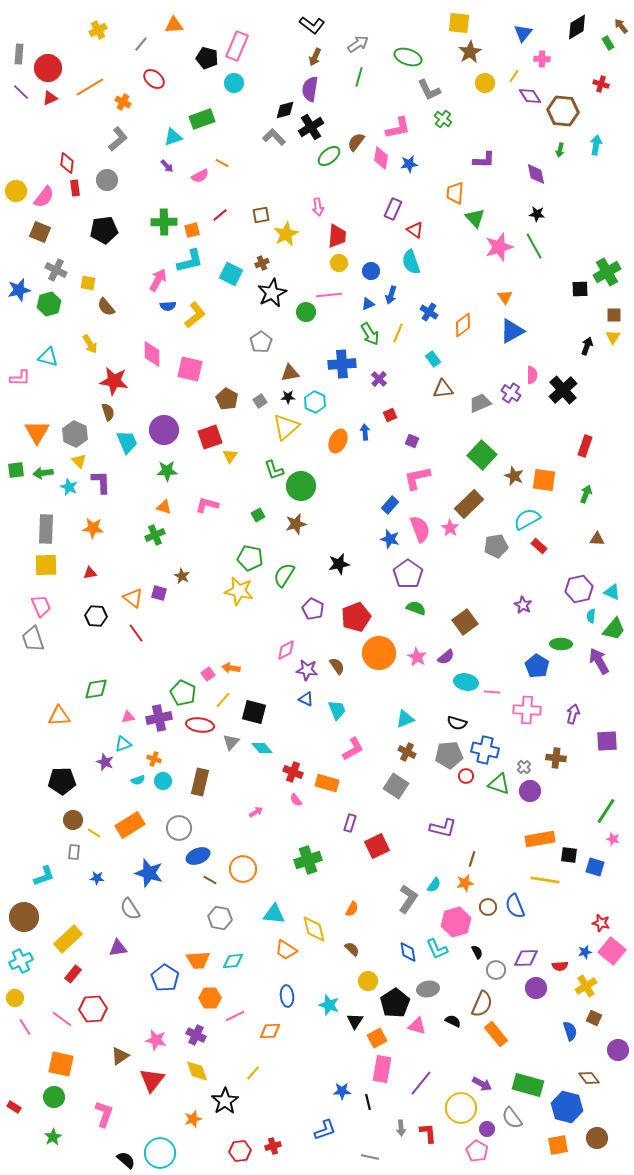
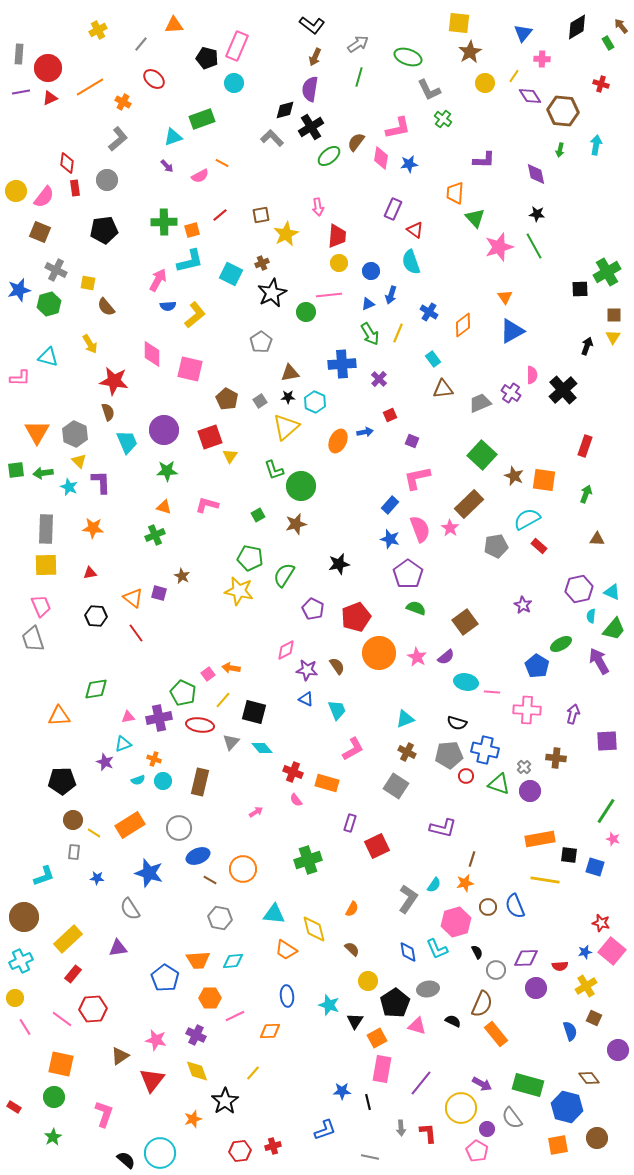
purple line at (21, 92): rotated 54 degrees counterclockwise
gray L-shape at (274, 137): moved 2 px left, 1 px down
blue arrow at (365, 432): rotated 84 degrees clockwise
green ellipse at (561, 644): rotated 30 degrees counterclockwise
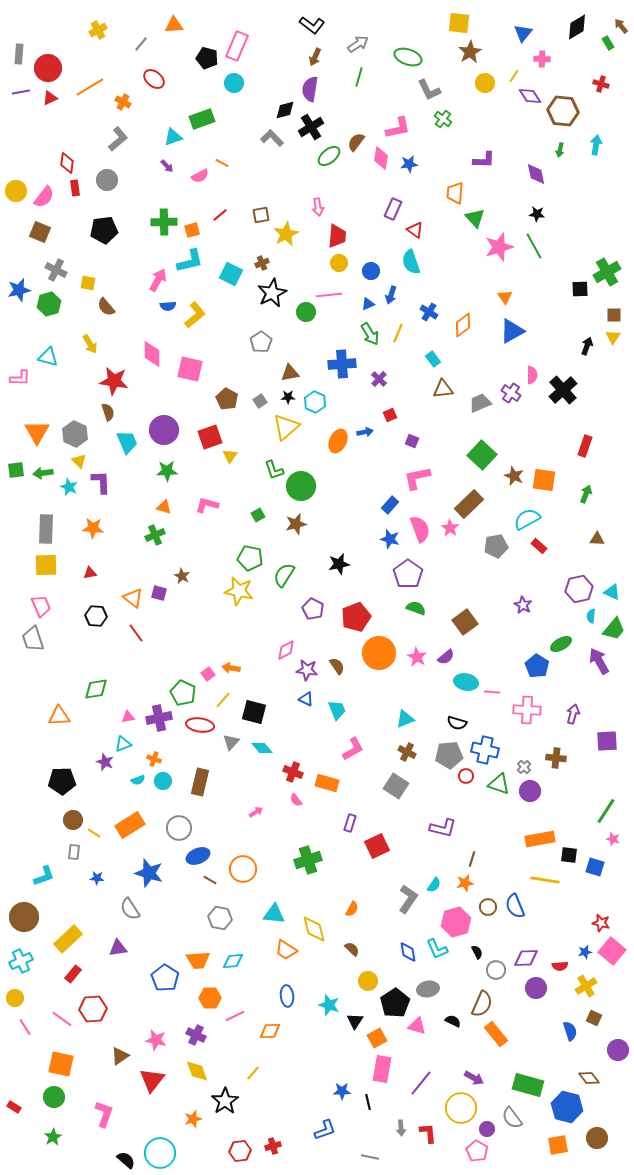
purple arrow at (482, 1084): moved 8 px left, 6 px up
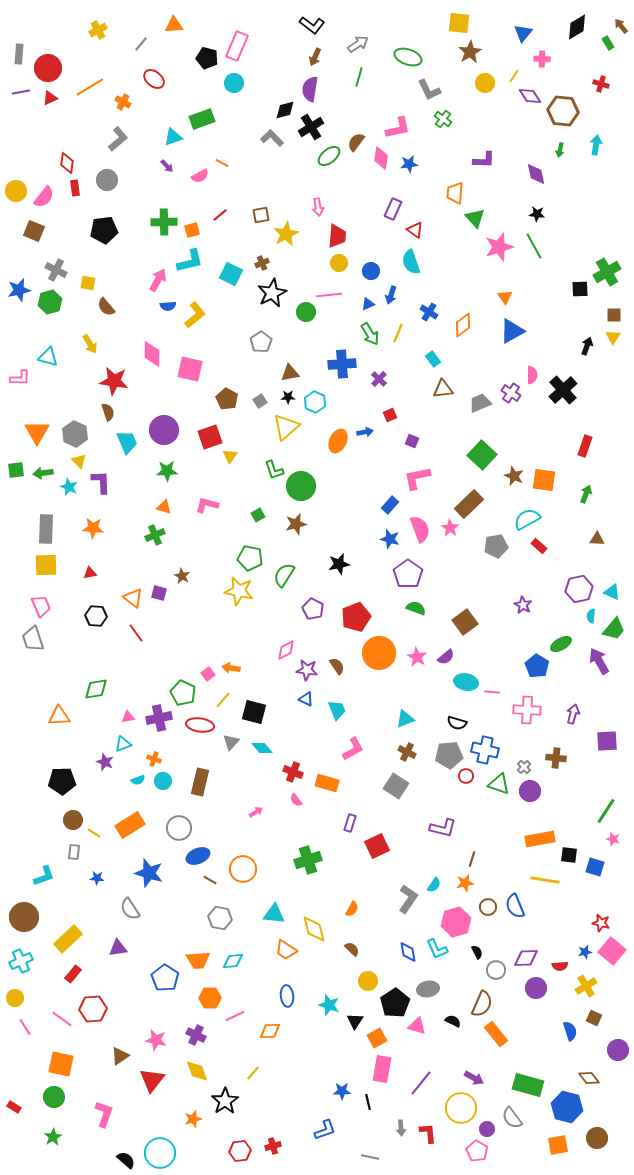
brown square at (40, 232): moved 6 px left, 1 px up
green hexagon at (49, 304): moved 1 px right, 2 px up
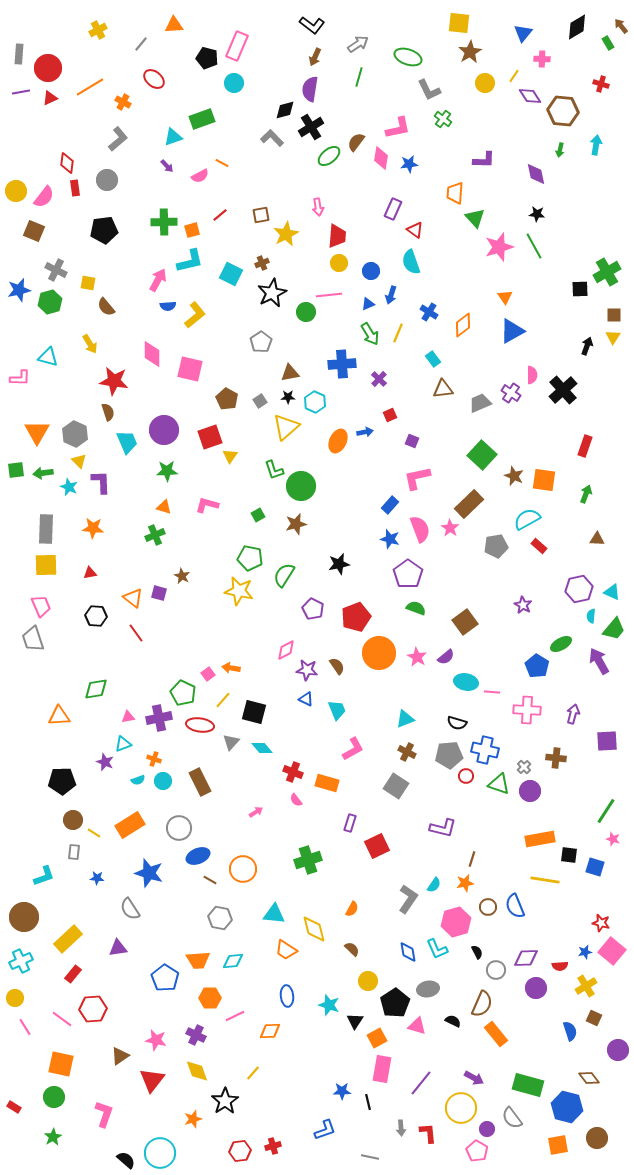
brown rectangle at (200, 782): rotated 40 degrees counterclockwise
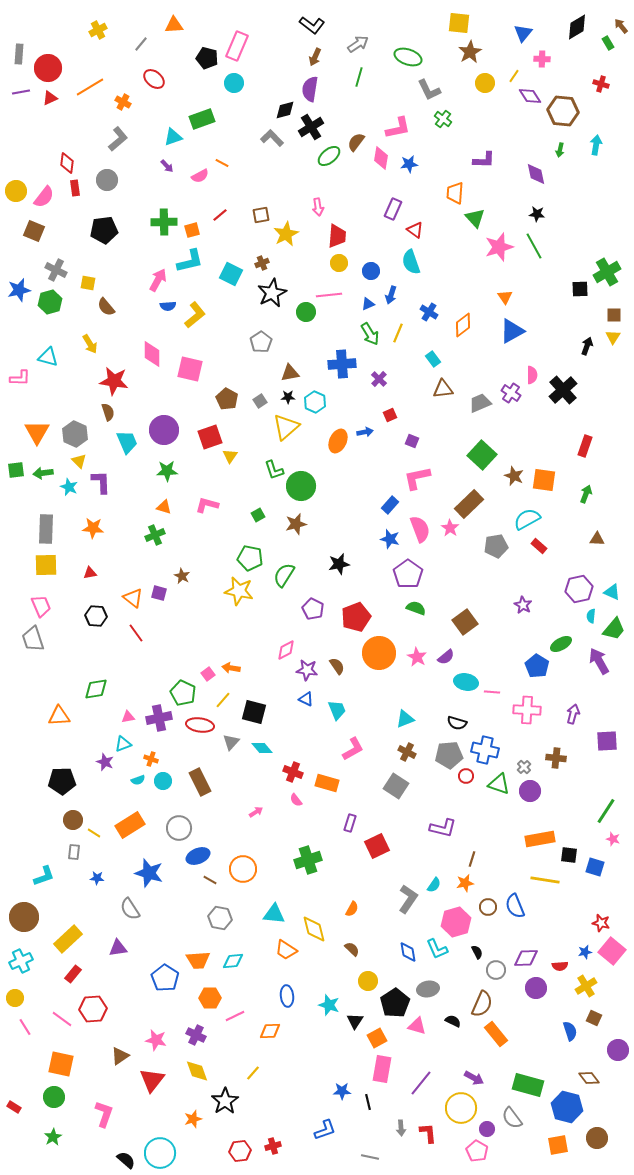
orange cross at (154, 759): moved 3 px left
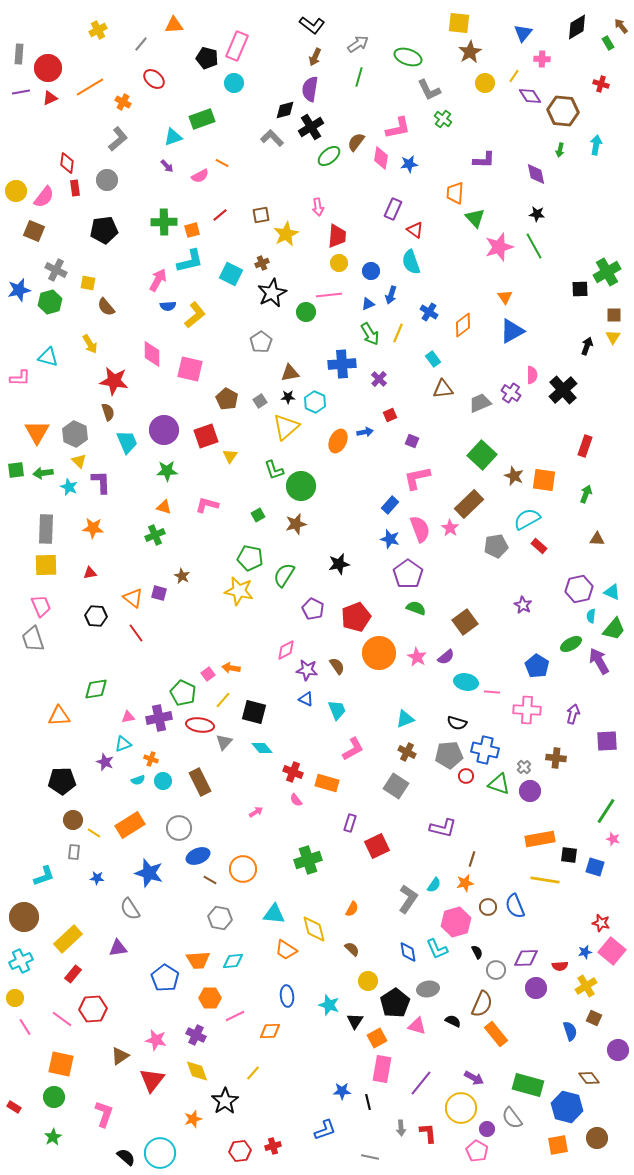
red square at (210, 437): moved 4 px left, 1 px up
green ellipse at (561, 644): moved 10 px right
gray triangle at (231, 742): moved 7 px left
black semicircle at (126, 1160): moved 3 px up
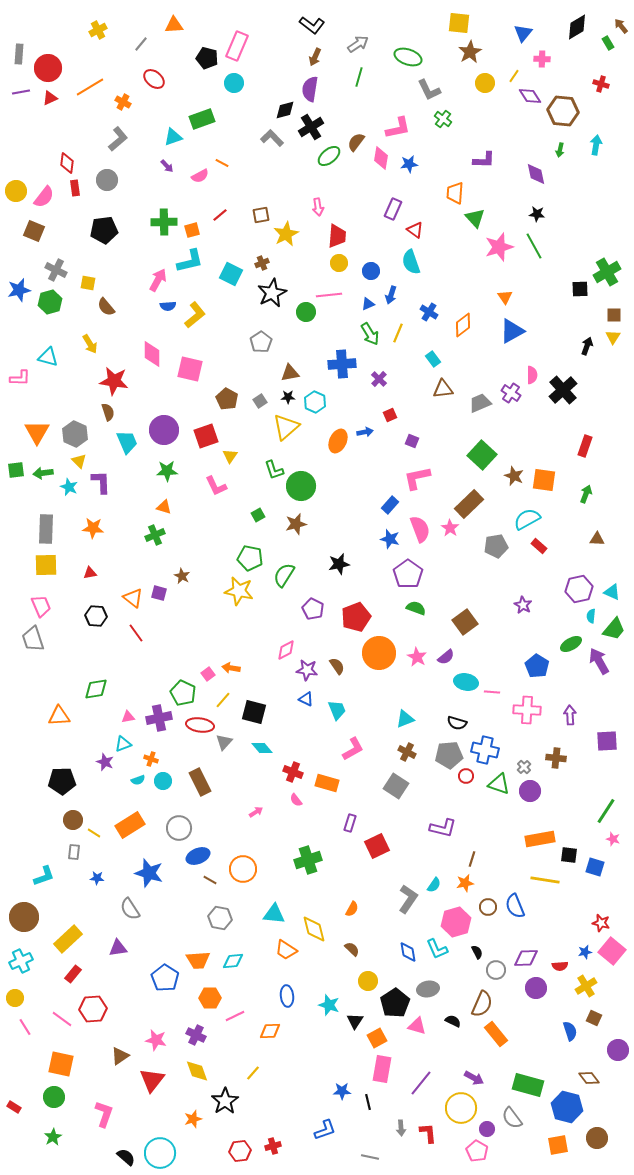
pink L-shape at (207, 505): moved 9 px right, 19 px up; rotated 130 degrees counterclockwise
purple arrow at (573, 714): moved 3 px left, 1 px down; rotated 18 degrees counterclockwise
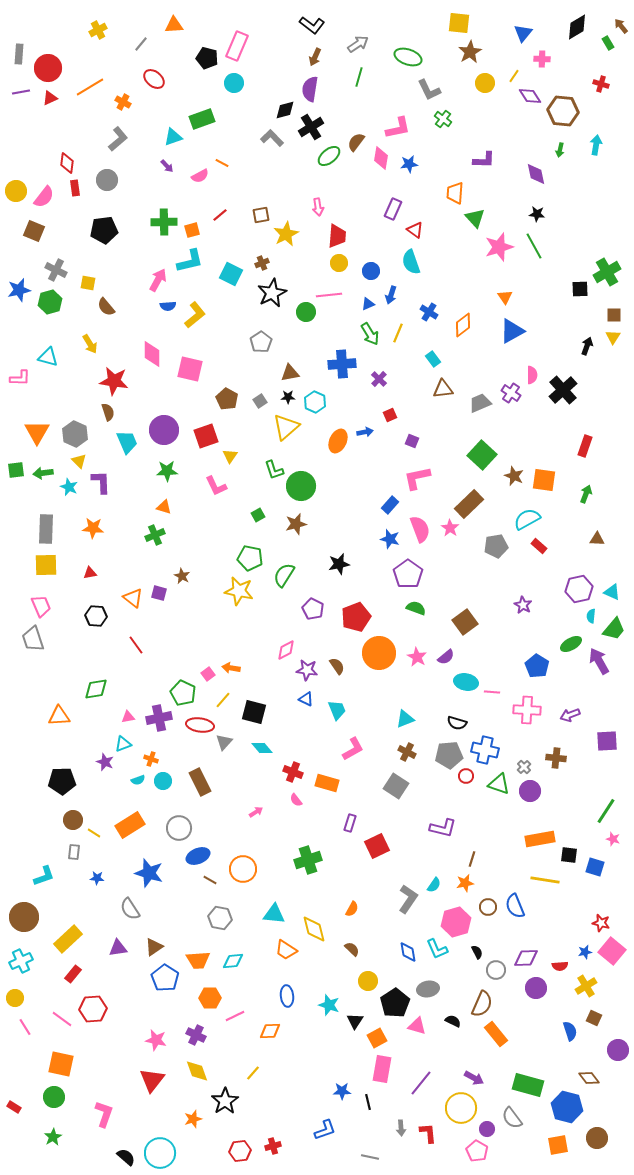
red line at (136, 633): moved 12 px down
purple arrow at (570, 715): rotated 108 degrees counterclockwise
brown triangle at (120, 1056): moved 34 px right, 109 px up
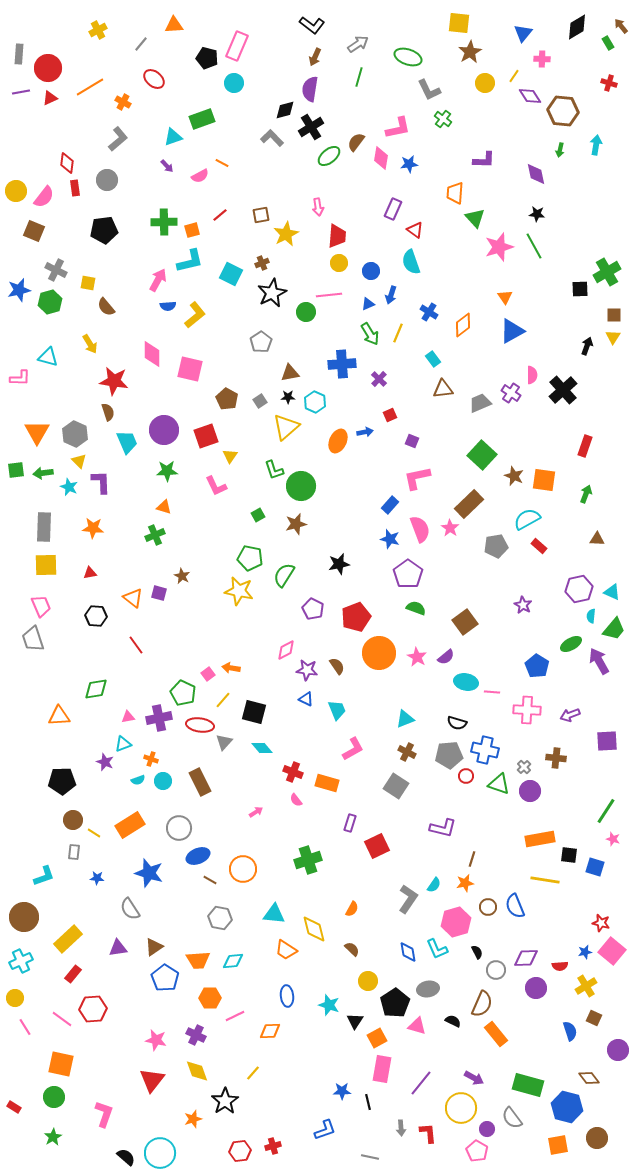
red cross at (601, 84): moved 8 px right, 1 px up
gray rectangle at (46, 529): moved 2 px left, 2 px up
